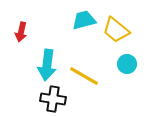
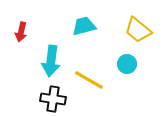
cyan trapezoid: moved 6 px down
yellow trapezoid: moved 22 px right
cyan arrow: moved 4 px right, 4 px up
yellow line: moved 5 px right, 4 px down
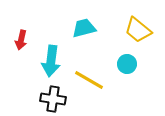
cyan trapezoid: moved 2 px down
red arrow: moved 8 px down
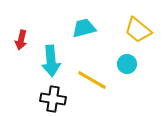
cyan arrow: rotated 12 degrees counterclockwise
yellow line: moved 3 px right
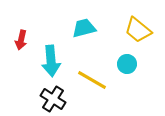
black cross: rotated 25 degrees clockwise
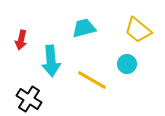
black cross: moved 24 px left
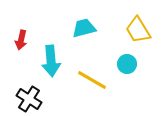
yellow trapezoid: rotated 20 degrees clockwise
